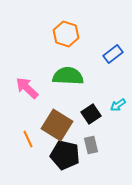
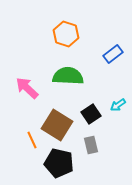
orange line: moved 4 px right, 1 px down
black pentagon: moved 6 px left, 8 px down
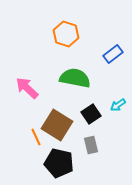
green semicircle: moved 7 px right, 2 px down; rotated 8 degrees clockwise
orange line: moved 4 px right, 3 px up
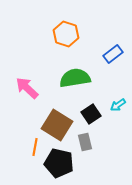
green semicircle: rotated 20 degrees counterclockwise
orange line: moved 1 px left, 10 px down; rotated 36 degrees clockwise
gray rectangle: moved 6 px left, 3 px up
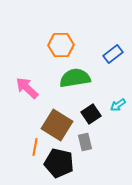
orange hexagon: moved 5 px left, 11 px down; rotated 20 degrees counterclockwise
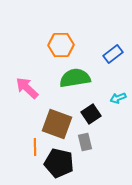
cyan arrow: moved 7 px up; rotated 14 degrees clockwise
brown square: moved 1 px up; rotated 12 degrees counterclockwise
orange line: rotated 12 degrees counterclockwise
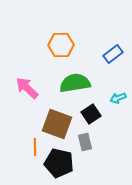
green semicircle: moved 5 px down
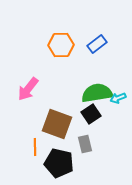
blue rectangle: moved 16 px left, 10 px up
green semicircle: moved 22 px right, 10 px down
pink arrow: moved 1 px right, 1 px down; rotated 95 degrees counterclockwise
gray rectangle: moved 2 px down
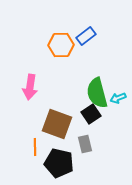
blue rectangle: moved 11 px left, 8 px up
pink arrow: moved 2 px right, 2 px up; rotated 30 degrees counterclockwise
green semicircle: rotated 96 degrees counterclockwise
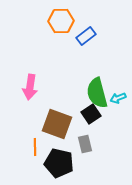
orange hexagon: moved 24 px up
